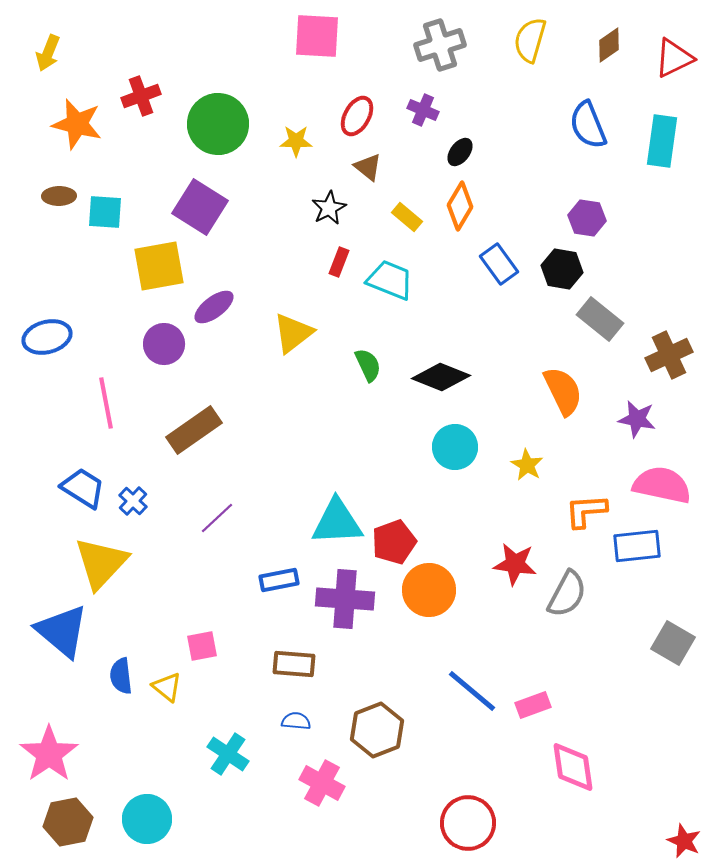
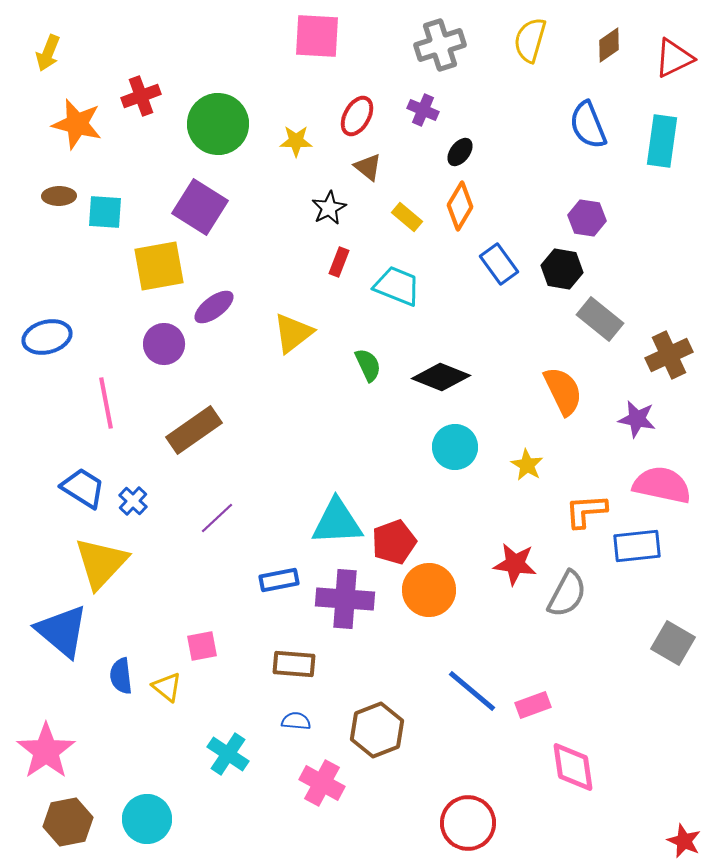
cyan trapezoid at (390, 280): moved 7 px right, 6 px down
pink star at (49, 754): moved 3 px left, 3 px up
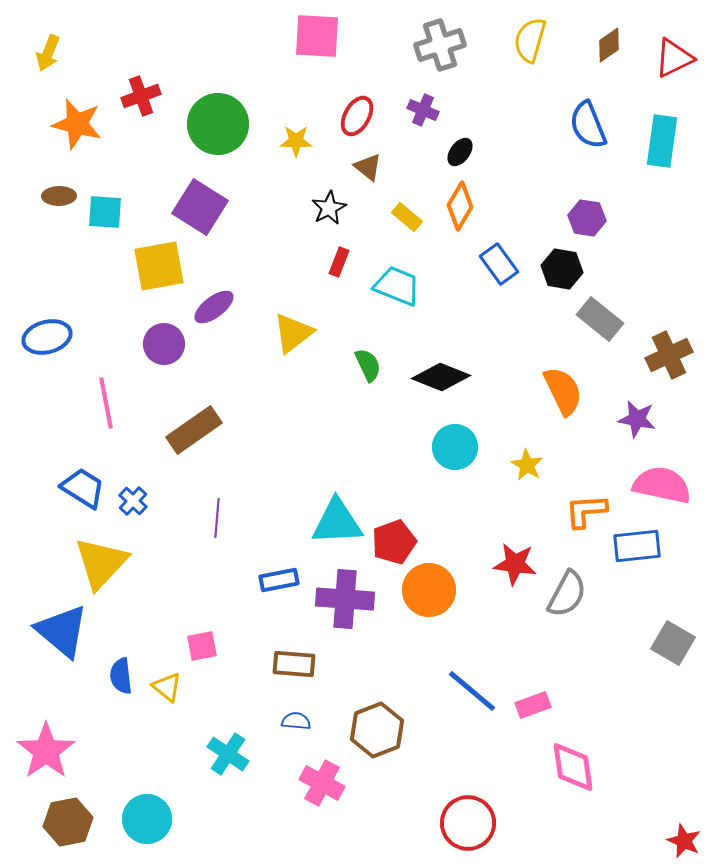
purple line at (217, 518): rotated 42 degrees counterclockwise
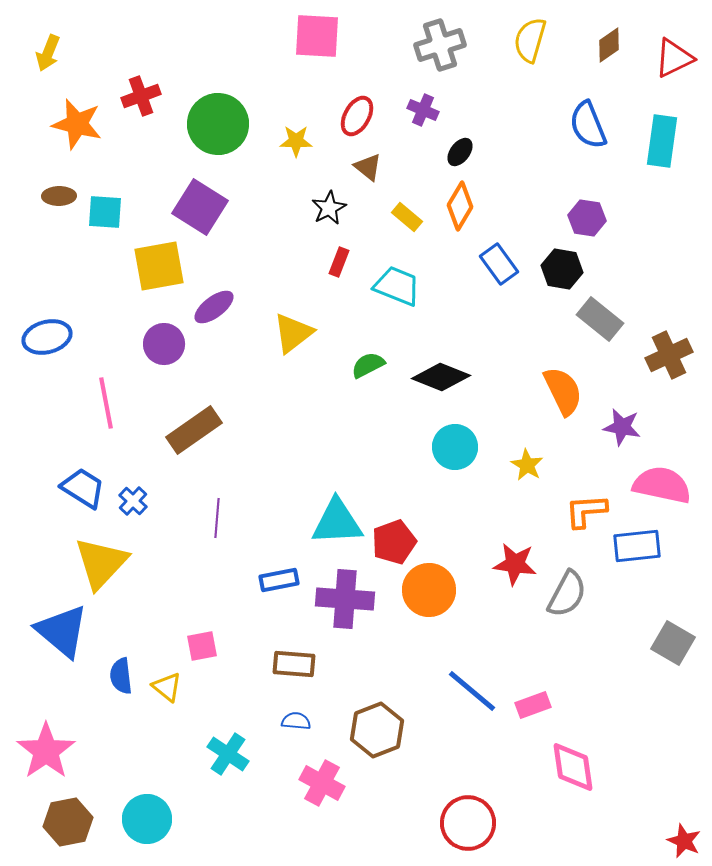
green semicircle at (368, 365): rotated 92 degrees counterclockwise
purple star at (637, 419): moved 15 px left, 8 px down
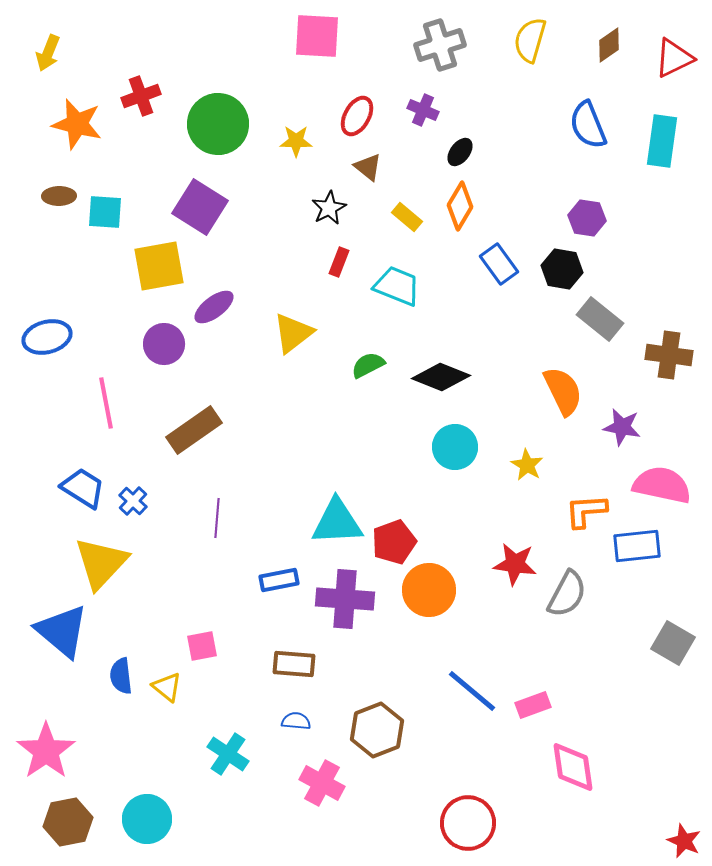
brown cross at (669, 355): rotated 33 degrees clockwise
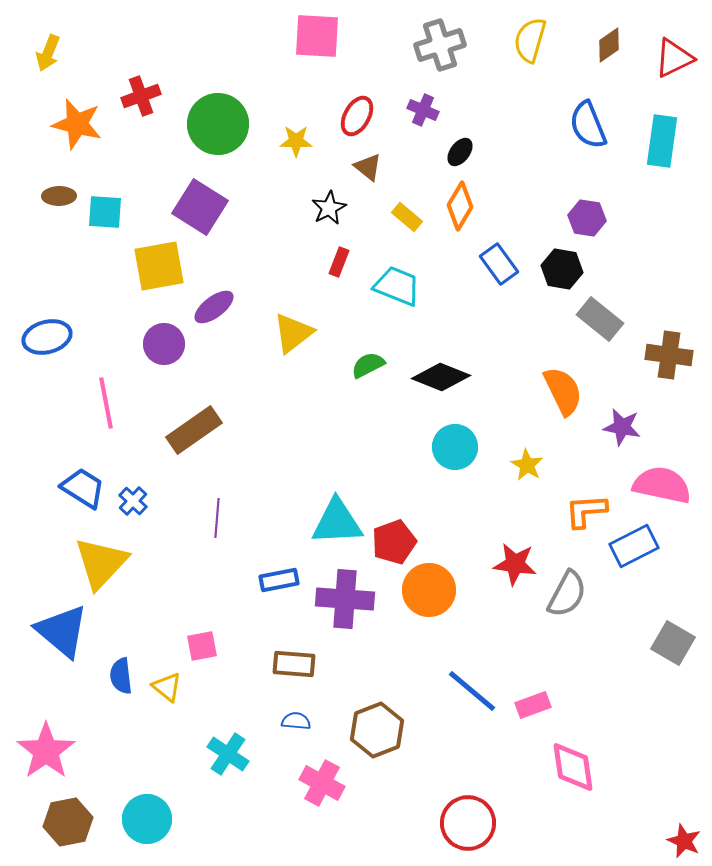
blue rectangle at (637, 546): moved 3 px left; rotated 21 degrees counterclockwise
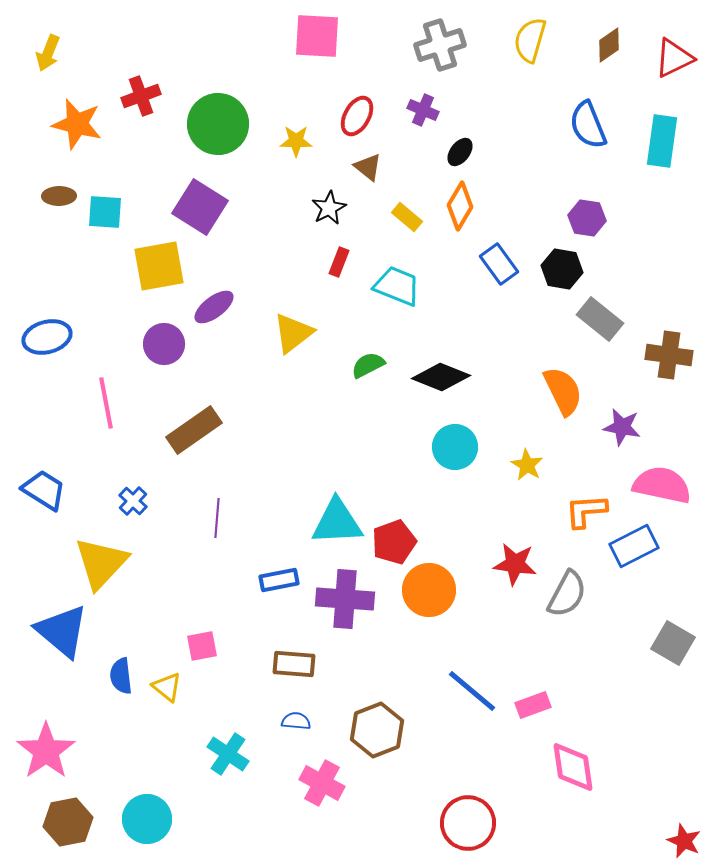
blue trapezoid at (83, 488): moved 39 px left, 2 px down
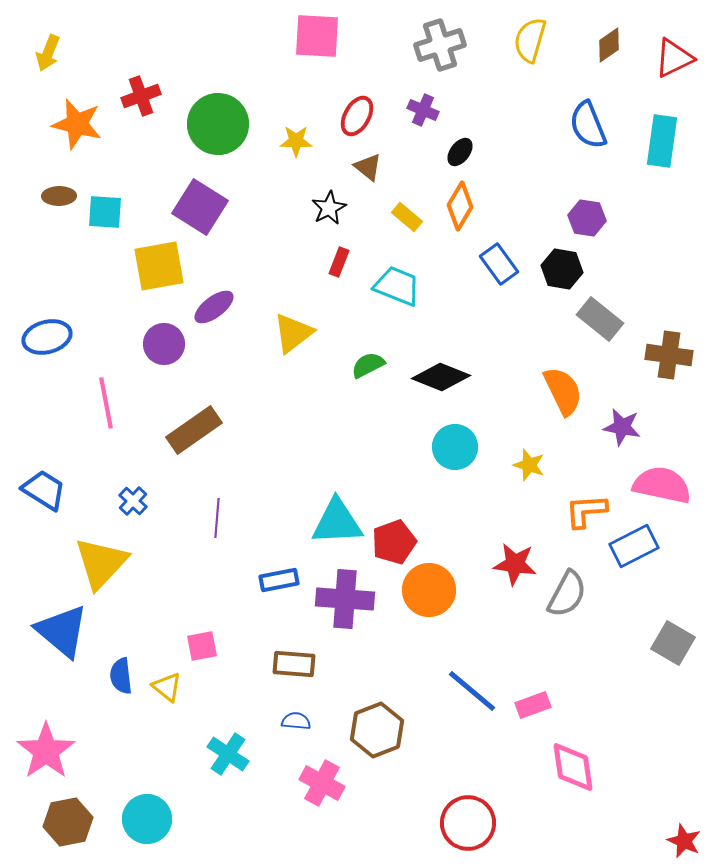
yellow star at (527, 465): moved 2 px right; rotated 12 degrees counterclockwise
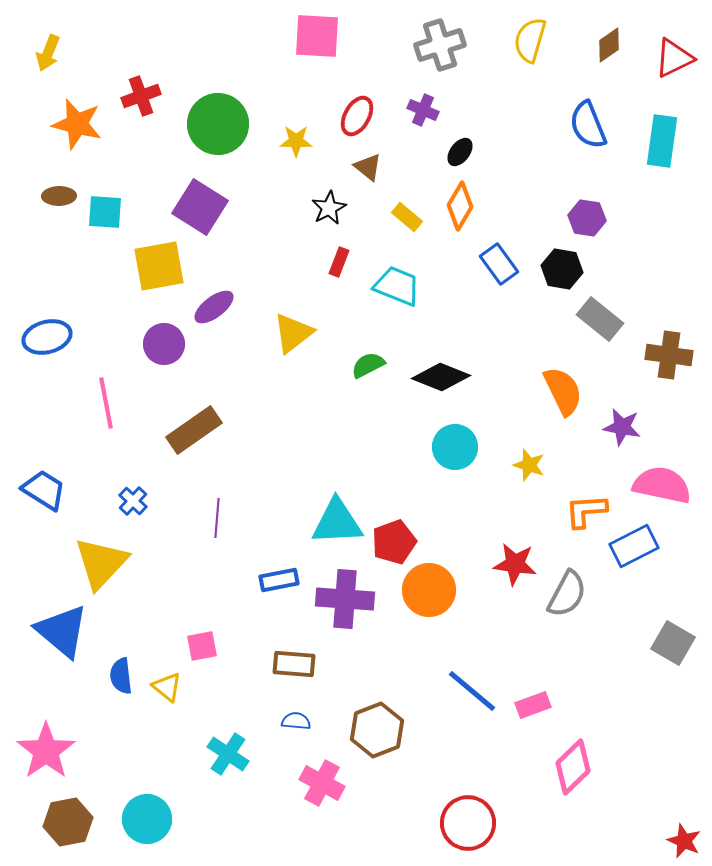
pink diamond at (573, 767): rotated 54 degrees clockwise
